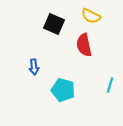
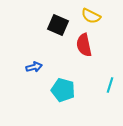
black square: moved 4 px right, 1 px down
blue arrow: rotated 98 degrees counterclockwise
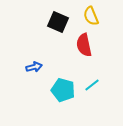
yellow semicircle: rotated 42 degrees clockwise
black square: moved 3 px up
cyan line: moved 18 px left; rotated 35 degrees clockwise
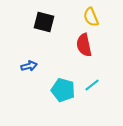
yellow semicircle: moved 1 px down
black square: moved 14 px left; rotated 10 degrees counterclockwise
blue arrow: moved 5 px left, 1 px up
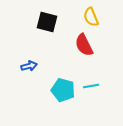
black square: moved 3 px right
red semicircle: rotated 15 degrees counterclockwise
cyan line: moved 1 px left, 1 px down; rotated 28 degrees clockwise
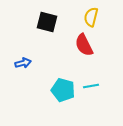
yellow semicircle: rotated 36 degrees clockwise
blue arrow: moved 6 px left, 3 px up
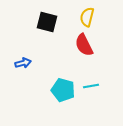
yellow semicircle: moved 4 px left
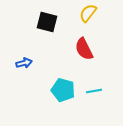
yellow semicircle: moved 1 px right, 4 px up; rotated 24 degrees clockwise
red semicircle: moved 4 px down
blue arrow: moved 1 px right
cyan line: moved 3 px right, 5 px down
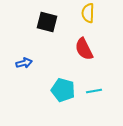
yellow semicircle: rotated 36 degrees counterclockwise
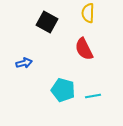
black square: rotated 15 degrees clockwise
cyan line: moved 1 px left, 5 px down
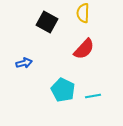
yellow semicircle: moved 5 px left
red semicircle: rotated 110 degrees counterclockwise
cyan pentagon: rotated 10 degrees clockwise
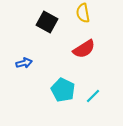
yellow semicircle: rotated 12 degrees counterclockwise
red semicircle: rotated 15 degrees clockwise
cyan line: rotated 35 degrees counterclockwise
